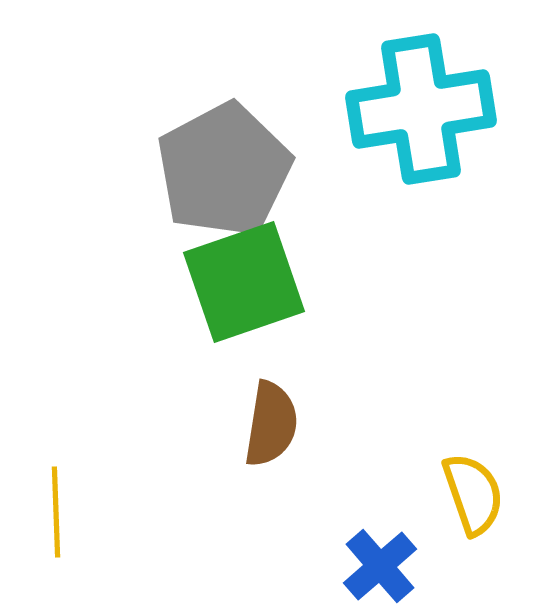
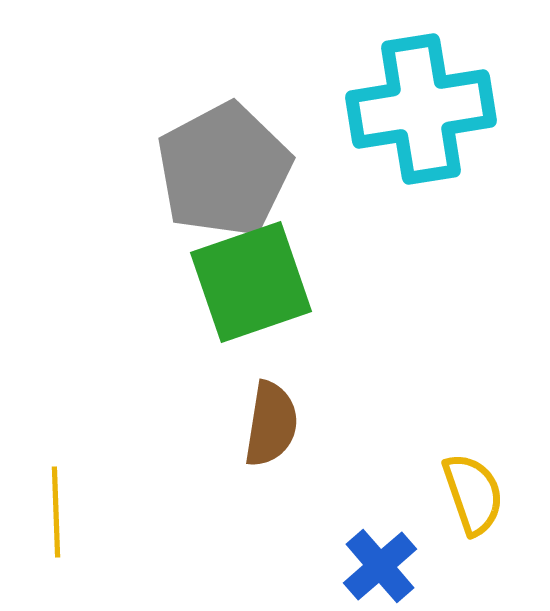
green square: moved 7 px right
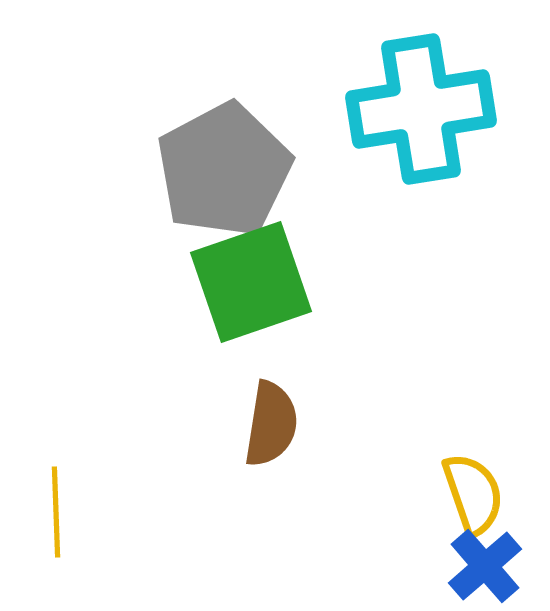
blue cross: moved 105 px right
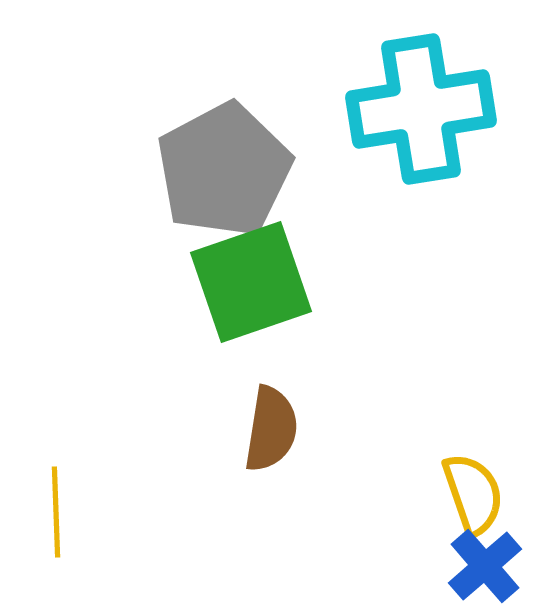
brown semicircle: moved 5 px down
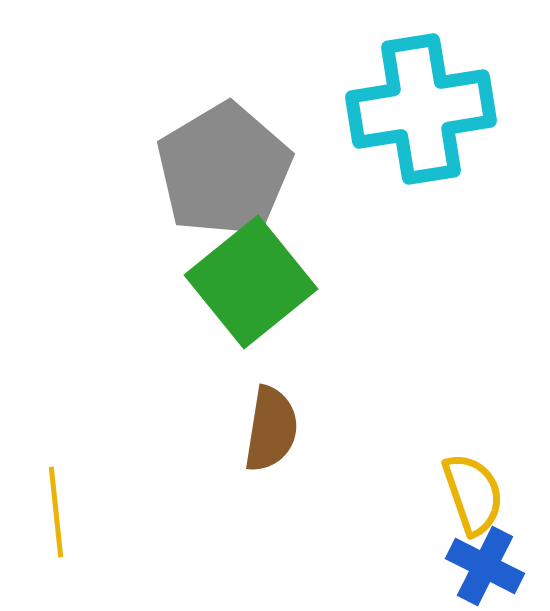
gray pentagon: rotated 3 degrees counterclockwise
green square: rotated 20 degrees counterclockwise
yellow line: rotated 4 degrees counterclockwise
blue cross: rotated 22 degrees counterclockwise
